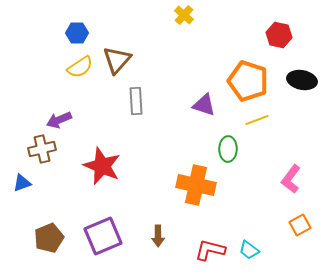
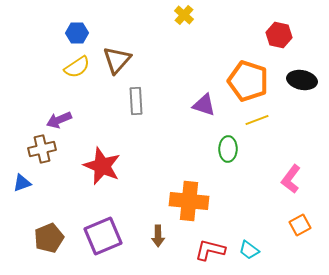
yellow semicircle: moved 3 px left
orange cross: moved 7 px left, 16 px down; rotated 6 degrees counterclockwise
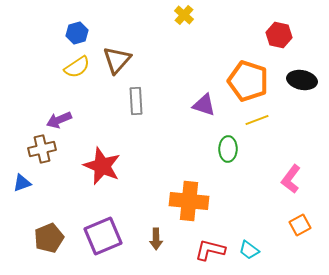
blue hexagon: rotated 15 degrees counterclockwise
brown arrow: moved 2 px left, 3 px down
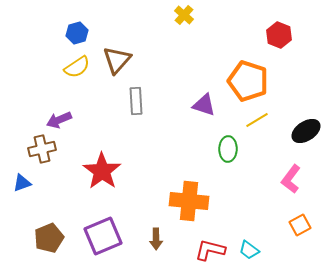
red hexagon: rotated 10 degrees clockwise
black ellipse: moved 4 px right, 51 px down; rotated 44 degrees counterclockwise
yellow line: rotated 10 degrees counterclockwise
red star: moved 5 px down; rotated 12 degrees clockwise
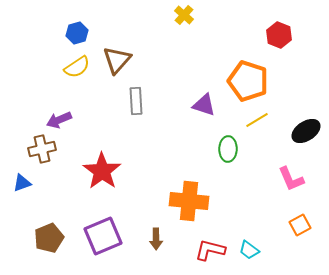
pink L-shape: rotated 60 degrees counterclockwise
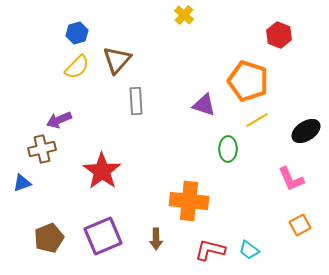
yellow semicircle: rotated 12 degrees counterclockwise
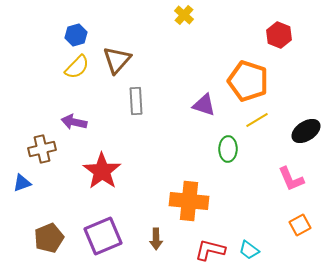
blue hexagon: moved 1 px left, 2 px down
purple arrow: moved 15 px right, 2 px down; rotated 35 degrees clockwise
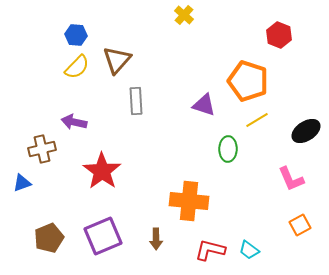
blue hexagon: rotated 20 degrees clockwise
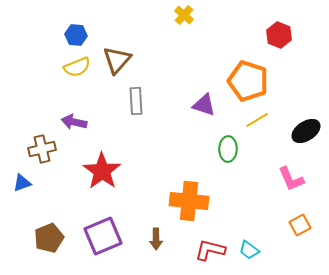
yellow semicircle: rotated 24 degrees clockwise
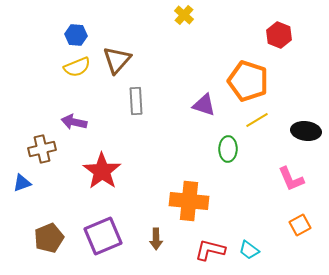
black ellipse: rotated 40 degrees clockwise
